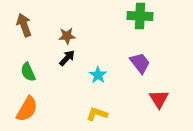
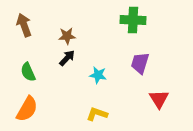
green cross: moved 7 px left, 4 px down
purple trapezoid: rotated 125 degrees counterclockwise
cyan star: rotated 24 degrees counterclockwise
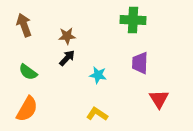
purple trapezoid: rotated 15 degrees counterclockwise
green semicircle: rotated 30 degrees counterclockwise
yellow L-shape: rotated 15 degrees clockwise
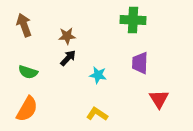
black arrow: moved 1 px right
green semicircle: rotated 18 degrees counterclockwise
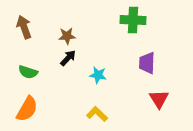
brown arrow: moved 2 px down
purple trapezoid: moved 7 px right
yellow L-shape: rotated 10 degrees clockwise
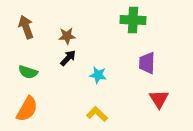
brown arrow: moved 2 px right
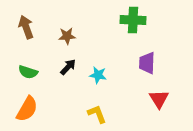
black arrow: moved 9 px down
yellow L-shape: rotated 25 degrees clockwise
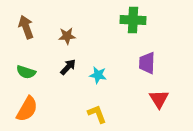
green semicircle: moved 2 px left
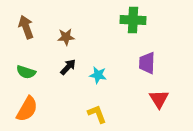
brown star: moved 1 px left, 1 px down
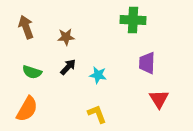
green semicircle: moved 6 px right
